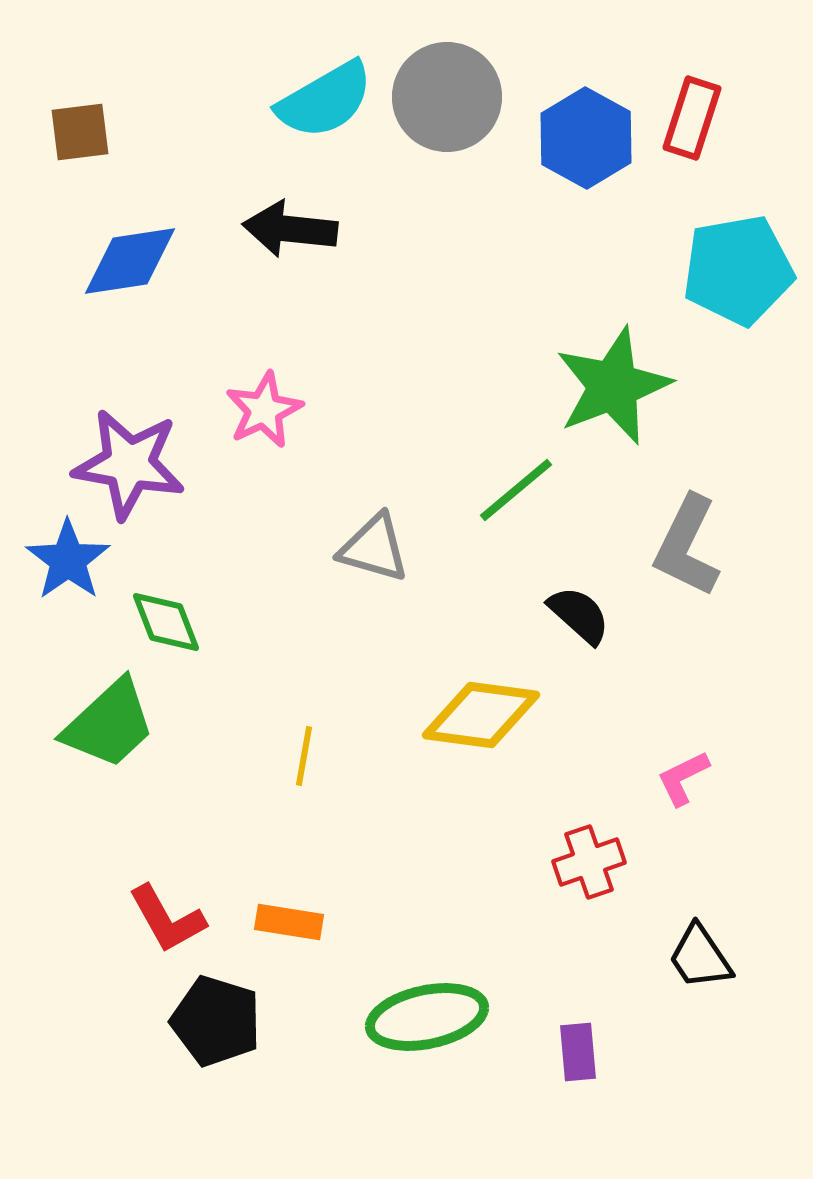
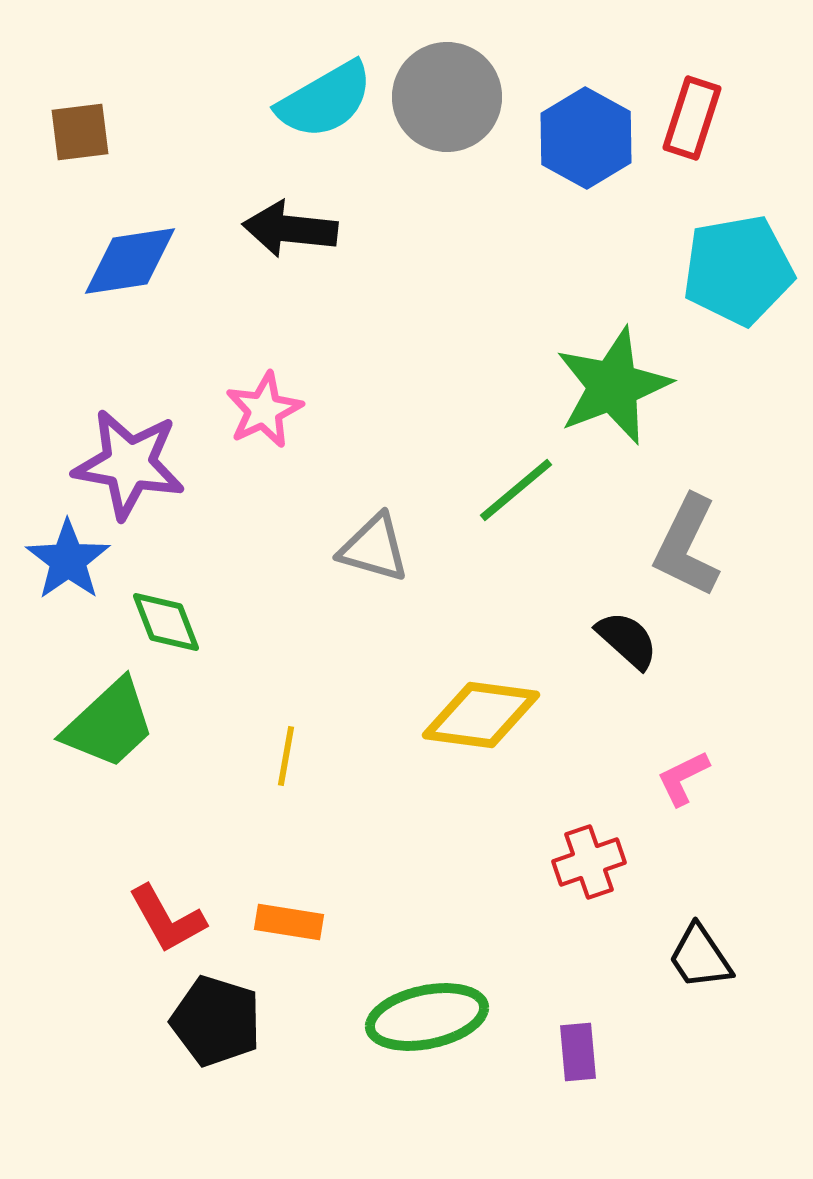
black semicircle: moved 48 px right, 25 px down
yellow line: moved 18 px left
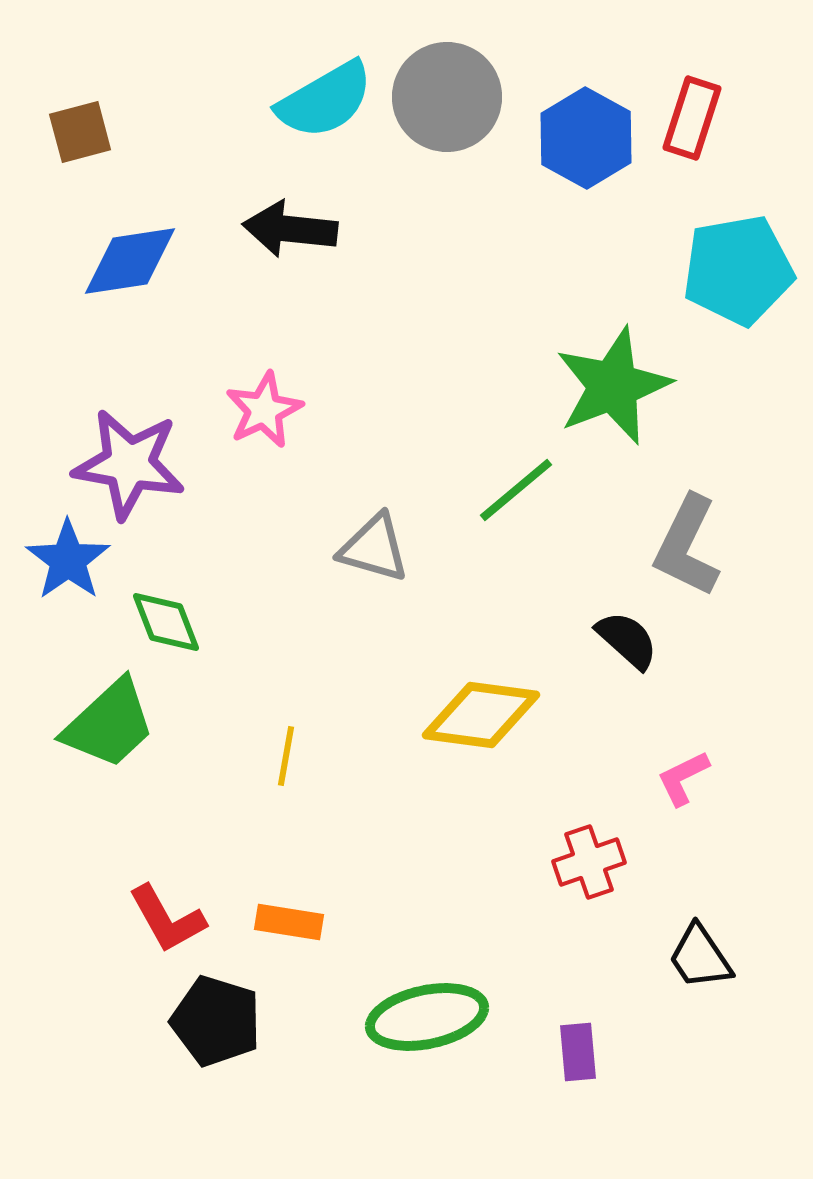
brown square: rotated 8 degrees counterclockwise
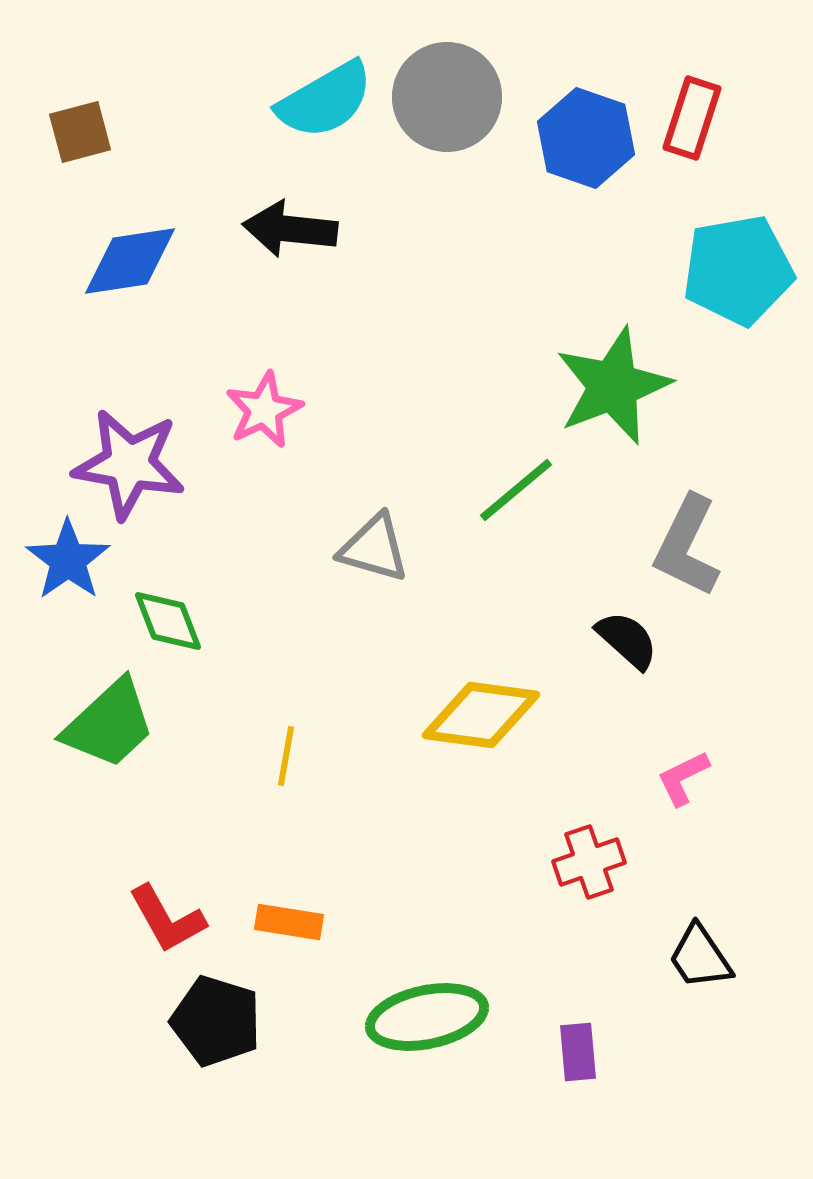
blue hexagon: rotated 10 degrees counterclockwise
green diamond: moved 2 px right, 1 px up
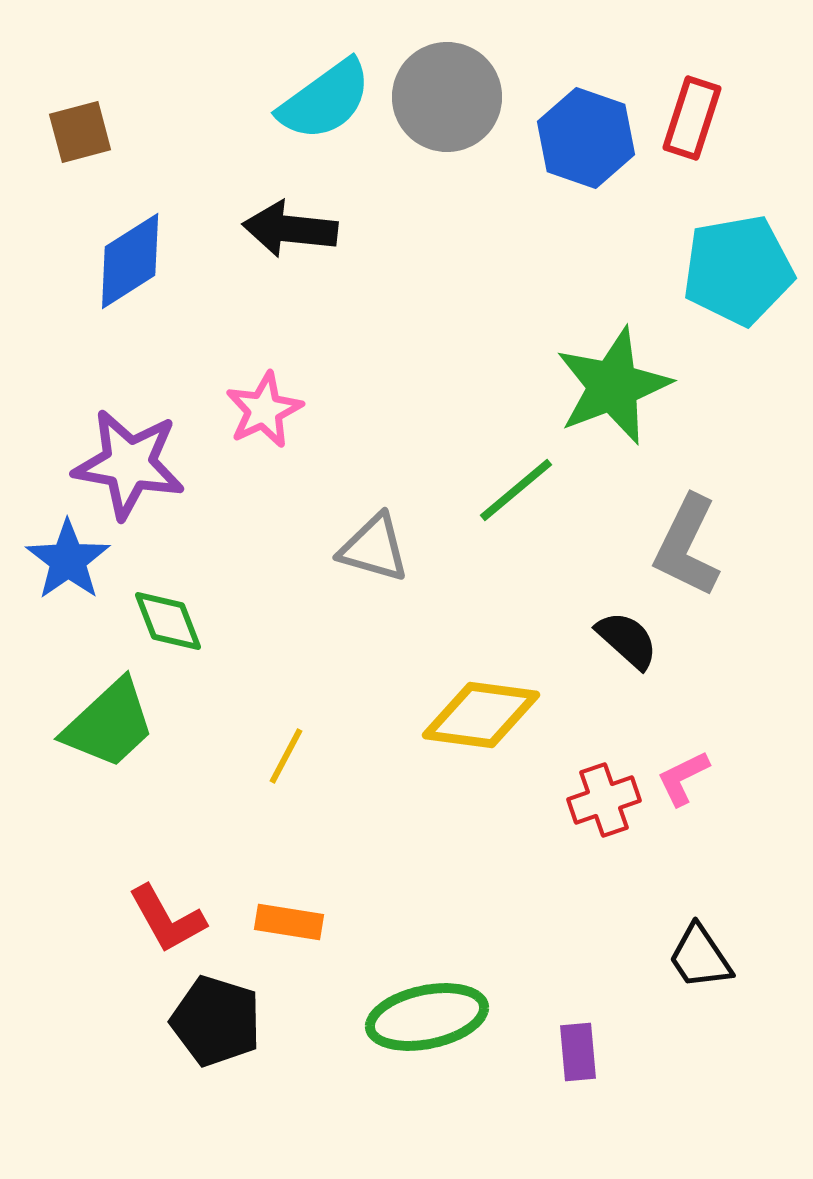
cyan semicircle: rotated 6 degrees counterclockwise
blue diamond: rotated 24 degrees counterclockwise
yellow line: rotated 18 degrees clockwise
red cross: moved 15 px right, 62 px up
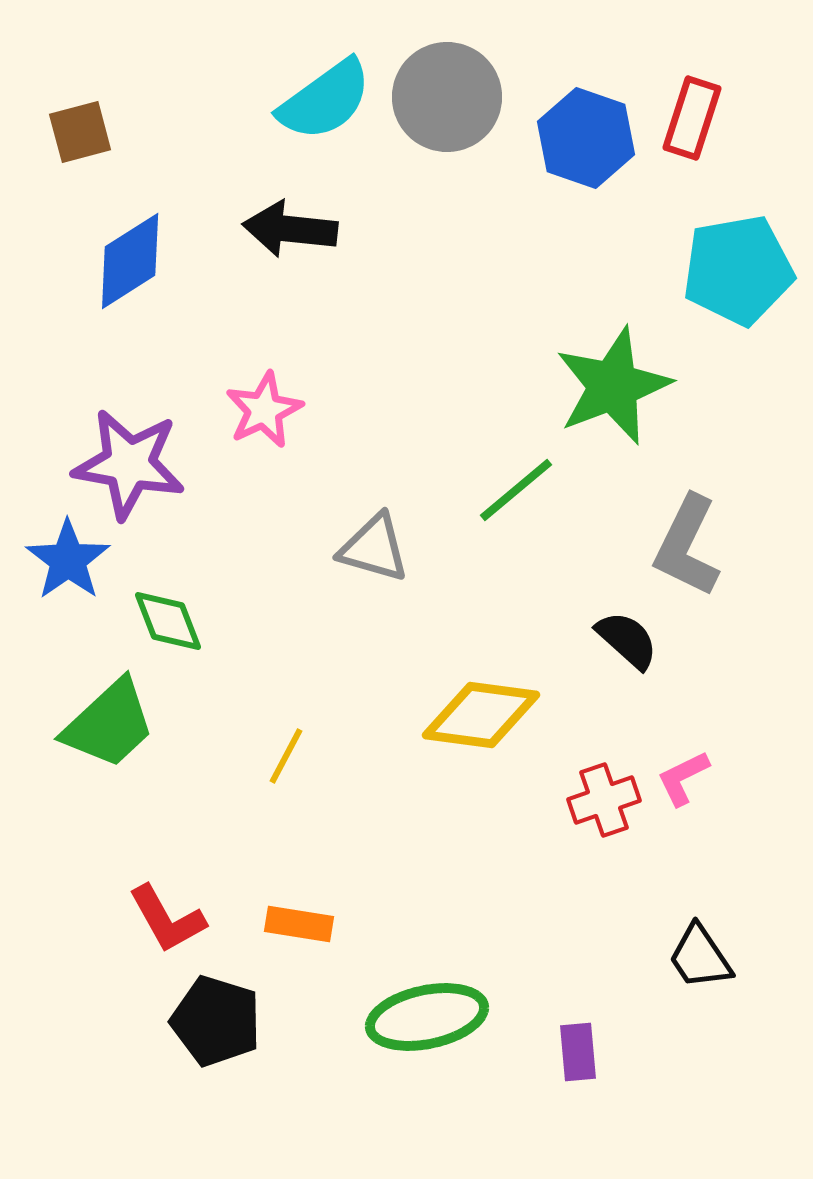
orange rectangle: moved 10 px right, 2 px down
